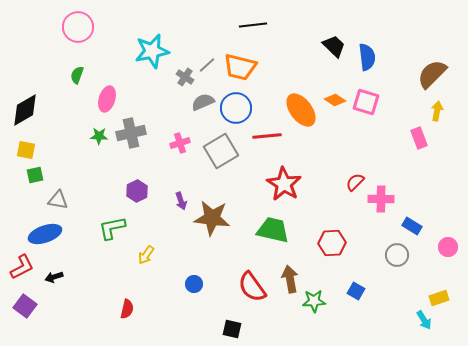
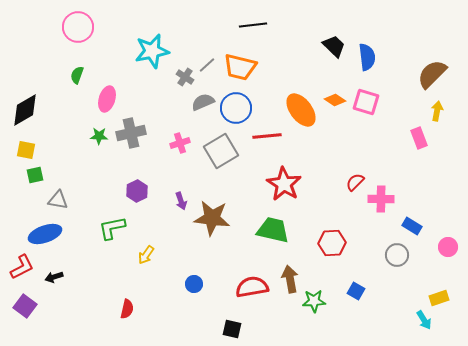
red semicircle at (252, 287): rotated 116 degrees clockwise
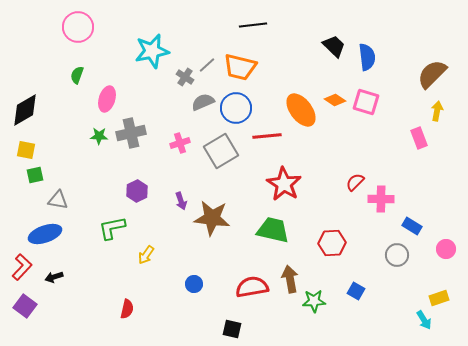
pink circle at (448, 247): moved 2 px left, 2 px down
red L-shape at (22, 267): rotated 20 degrees counterclockwise
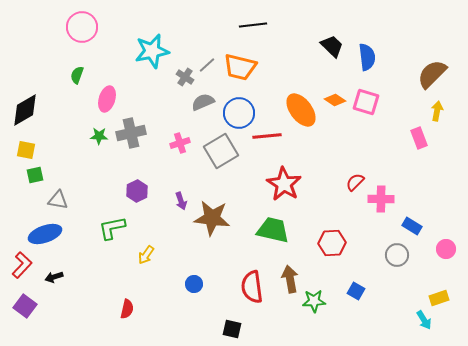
pink circle at (78, 27): moved 4 px right
black trapezoid at (334, 46): moved 2 px left
blue circle at (236, 108): moved 3 px right, 5 px down
red L-shape at (22, 267): moved 2 px up
red semicircle at (252, 287): rotated 88 degrees counterclockwise
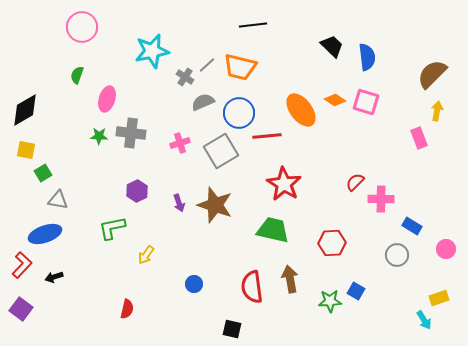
gray cross at (131, 133): rotated 20 degrees clockwise
green square at (35, 175): moved 8 px right, 2 px up; rotated 18 degrees counterclockwise
purple arrow at (181, 201): moved 2 px left, 2 px down
brown star at (212, 218): moved 3 px right, 13 px up; rotated 12 degrees clockwise
green star at (314, 301): moved 16 px right
purple square at (25, 306): moved 4 px left, 3 px down
